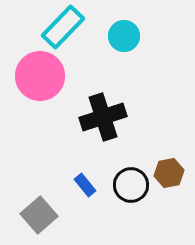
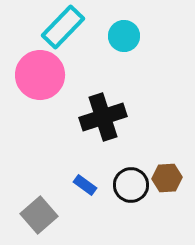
pink circle: moved 1 px up
brown hexagon: moved 2 px left, 5 px down; rotated 8 degrees clockwise
blue rectangle: rotated 15 degrees counterclockwise
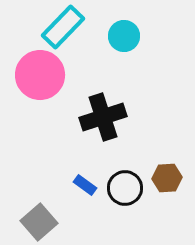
black circle: moved 6 px left, 3 px down
gray square: moved 7 px down
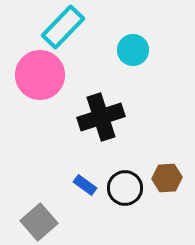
cyan circle: moved 9 px right, 14 px down
black cross: moved 2 px left
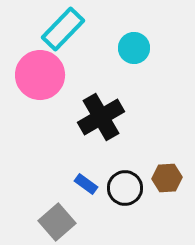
cyan rectangle: moved 2 px down
cyan circle: moved 1 px right, 2 px up
black cross: rotated 12 degrees counterclockwise
blue rectangle: moved 1 px right, 1 px up
gray square: moved 18 px right
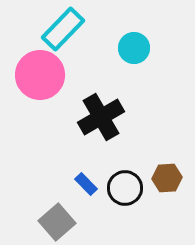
blue rectangle: rotated 10 degrees clockwise
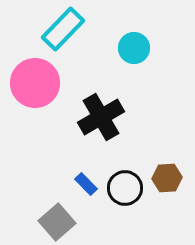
pink circle: moved 5 px left, 8 px down
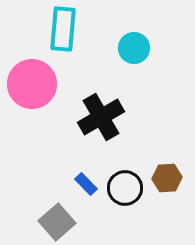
cyan rectangle: rotated 39 degrees counterclockwise
pink circle: moved 3 px left, 1 px down
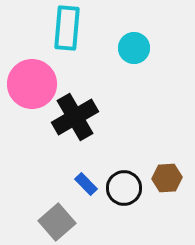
cyan rectangle: moved 4 px right, 1 px up
black cross: moved 26 px left
black circle: moved 1 px left
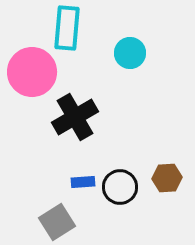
cyan circle: moved 4 px left, 5 px down
pink circle: moved 12 px up
blue rectangle: moved 3 px left, 2 px up; rotated 50 degrees counterclockwise
black circle: moved 4 px left, 1 px up
gray square: rotated 9 degrees clockwise
